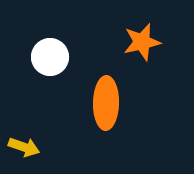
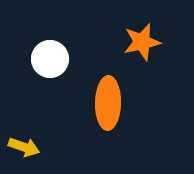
white circle: moved 2 px down
orange ellipse: moved 2 px right
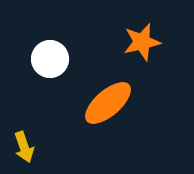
orange ellipse: rotated 48 degrees clockwise
yellow arrow: rotated 52 degrees clockwise
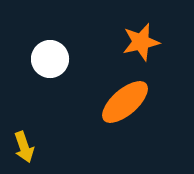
orange star: moved 1 px left
orange ellipse: moved 17 px right, 1 px up
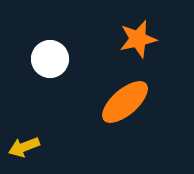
orange star: moved 3 px left, 3 px up
yellow arrow: rotated 88 degrees clockwise
